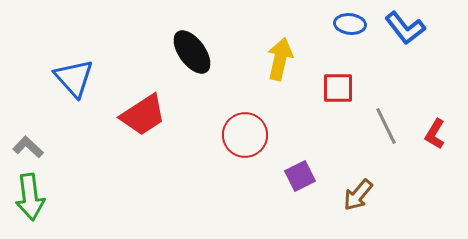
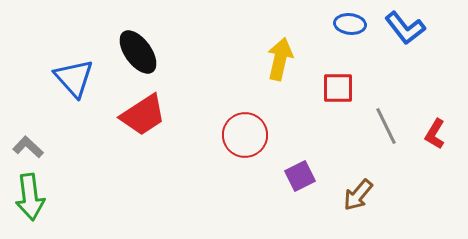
black ellipse: moved 54 px left
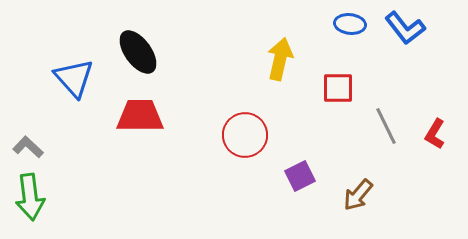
red trapezoid: moved 3 px left, 1 px down; rotated 147 degrees counterclockwise
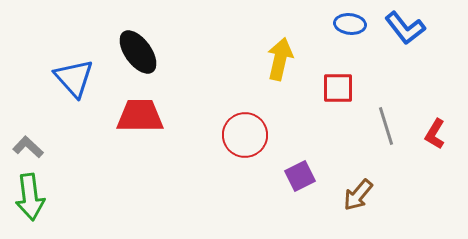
gray line: rotated 9 degrees clockwise
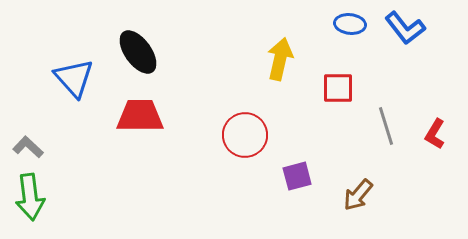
purple square: moved 3 px left; rotated 12 degrees clockwise
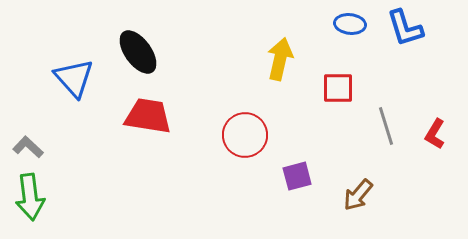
blue L-shape: rotated 21 degrees clockwise
red trapezoid: moved 8 px right; rotated 9 degrees clockwise
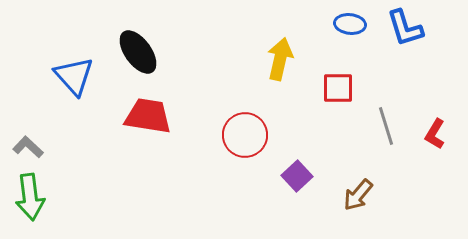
blue triangle: moved 2 px up
purple square: rotated 28 degrees counterclockwise
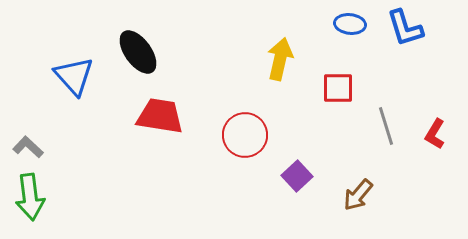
red trapezoid: moved 12 px right
